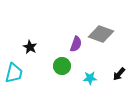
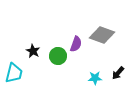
gray diamond: moved 1 px right, 1 px down
black star: moved 3 px right, 4 px down
green circle: moved 4 px left, 10 px up
black arrow: moved 1 px left, 1 px up
cyan star: moved 5 px right
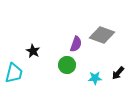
green circle: moved 9 px right, 9 px down
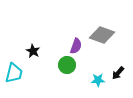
purple semicircle: moved 2 px down
cyan star: moved 3 px right, 2 px down
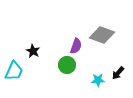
cyan trapezoid: moved 2 px up; rotated 10 degrees clockwise
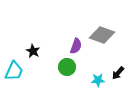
green circle: moved 2 px down
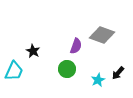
green circle: moved 2 px down
cyan star: rotated 24 degrees counterclockwise
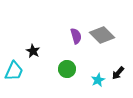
gray diamond: rotated 25 degrees clockwise
purple semicircle: moved 10 px up; rotated 35 degrees counterclockwise
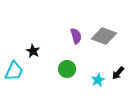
gray diamond: moved 2 px right, 1 px down; rotated 25 degrees counterclockwise
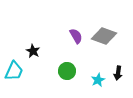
purple semicircle: rotated 14 degrees counterclockwise
green circle: moved 2 px down
black arrow: rotated 32 degrees counterclockwise
